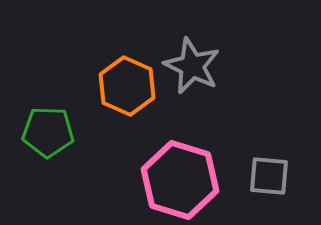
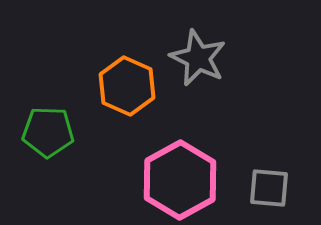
gray star: moved 6 px right, 8 px up
gray square: moved 12 px down
pink hexagon: rotated 14 degrees clockwise
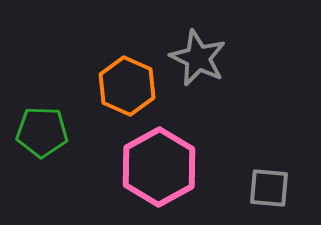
green pentagon: moved 6 px left
pink hexagon: moved 21 px left, 13 px up
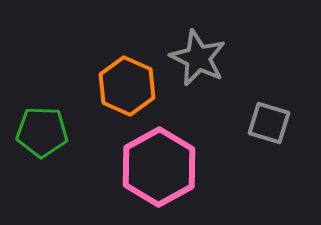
gray square: moved 65 px up; rotated 12 degrees clockwise
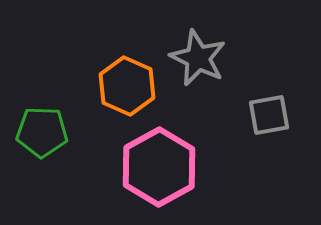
gray square: moved 8 px up; rotated 27 degrees counterclockwise
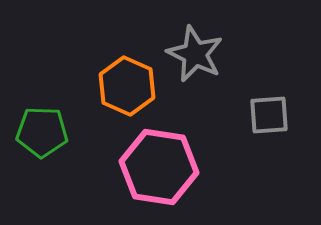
gray star: moved 3 px left, 4 px up
gray square: rotated 6 degrees clockwise
pink hexagon: rotated 22 degrees counterclockwise
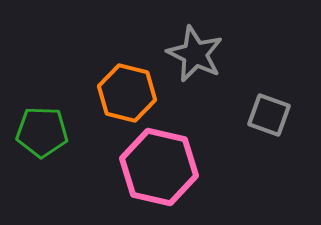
orange hexagon: moved 7 px down; rotated 10 degrees counterclockwise
gray square: rotated 24 degrees clockwise
pink hexagon: rotated 4 degrees clockwise
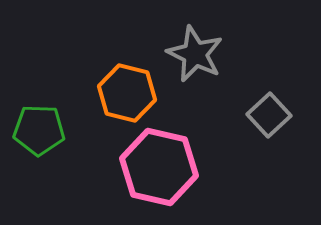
gray square: rotated 27 degrees clockwise
green pentagon: moved 3 px left, 2 px up
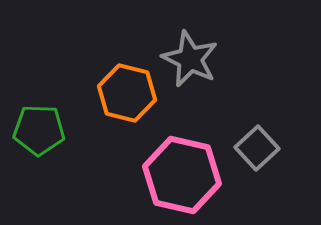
gray star: moved 5 px left, 5 px down
gray square: moved 12 px left, 33 px down
pink hexagon: moved 23 px right, 8 px down
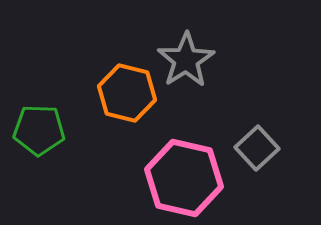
gray star: moved 4 px left, 1 px down; rotated 14 degrees clockwise
pink hexagon: moved 2 px right, 3 px down
